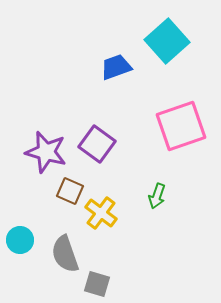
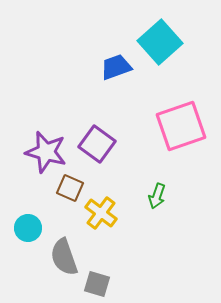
cyan square: moved 7 px left, 1 px down
brown square: moved 3 px up
cyan circle: moved 8 px right, 12 px up
gray semicircle: moved 1 px left, 3 px down
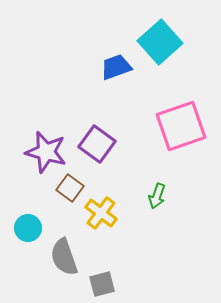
brown square: rotated 12 degrees clockwise
gray square: moved 5 px right; rotated 32 degrees counterclockwise
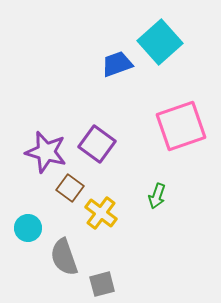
blue trapezoid: moved 1 px right, 3 px up
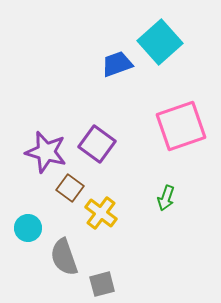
green arrow: moved 9 px right, 2 px down
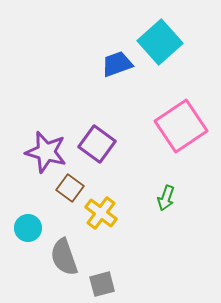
pink square: rotated 15 degrees counterclockwise
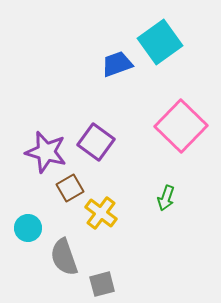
cyan square: rotated 6 degrees clockwise
pink square: rotated 12 degrees counterclockwise
purple square: moved 1 px left, 2 px up
brown square: rotated 24 degrees clockwise
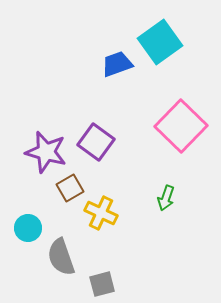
yellow cross: rotated 12 degrees counterclockwise
gray semicircle: moved 3 px left
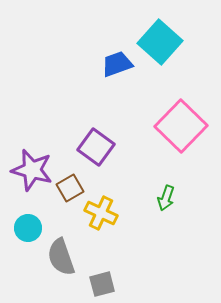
cyan square: rotated 12 degrees counterclockwise
purple square: moved 5 px down
purple star: moved 14 px left, 18 px down
